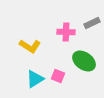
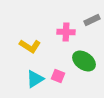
gray rectangle: moved 3 px up
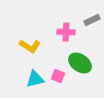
green ellipse: moved 4 px left, 2 px down
cyan triangle: rotated 18 degrees clockwise
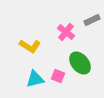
pink cross: rotated 36 degrees clockwise
green ellipse: rotated 15 degrees clockwise
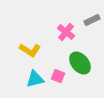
yellow L-shape: moved 4 px down
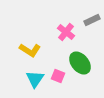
cyan triangle: rotated 42 degrees counterclockwise
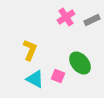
pink cross: moved 15 px up; rotated 18 degrees clockwise
yellow L-shape: rotated 100 degrees counterclockwise
cyan triangle: rotated 36 degrees counterclockwise
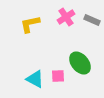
gray rectangle: rotated 49 degrees clockwise
yellow L-shape: moved 26 px up; rotated 125 degrees counterclockwise
pink square: rotated 24 degrees counterclockwise
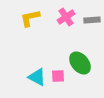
gray rectangle: rotated 28 degrees counterclockwise
yellow L-shape: moved 6 px up
cyan triangle: moved 2 px right, 2 px up
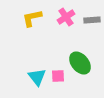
yellow L-shape: moved 2 px right
cyan triangle: rotated 24 degrees clockwise
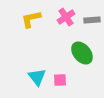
yellow L-shape: moved 1 px left, 1 px down
green ellipse: moved 2 px right, 10 px up
pink square: moved 2 px right, 4 px down
